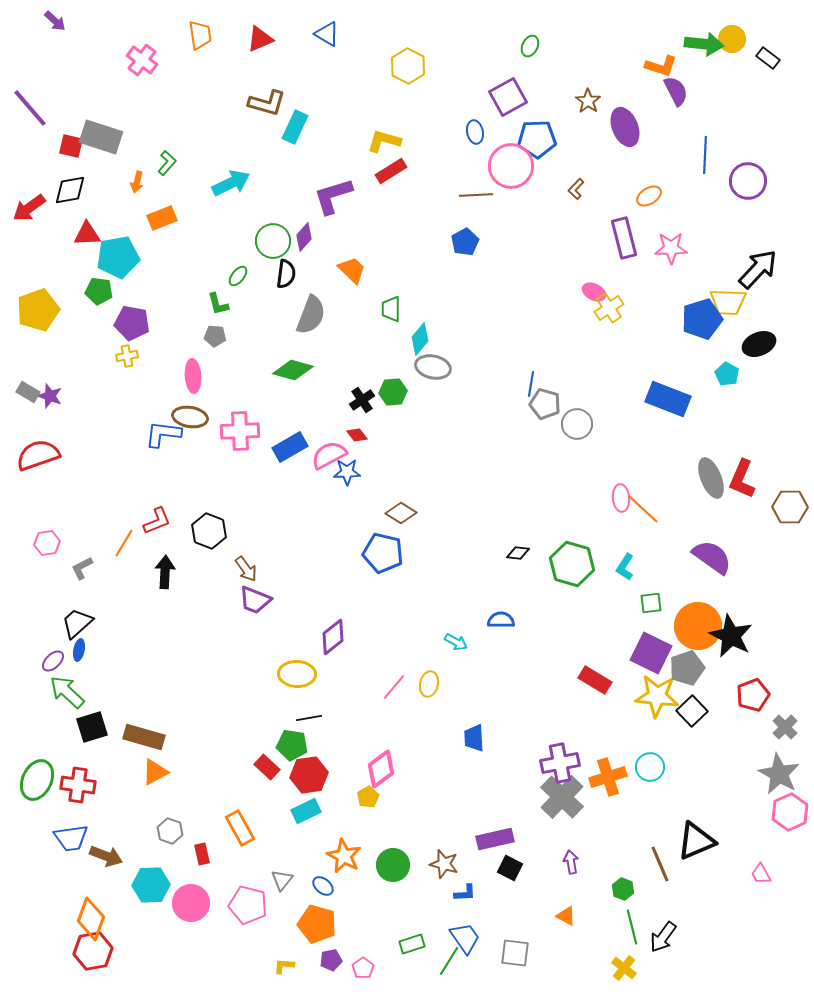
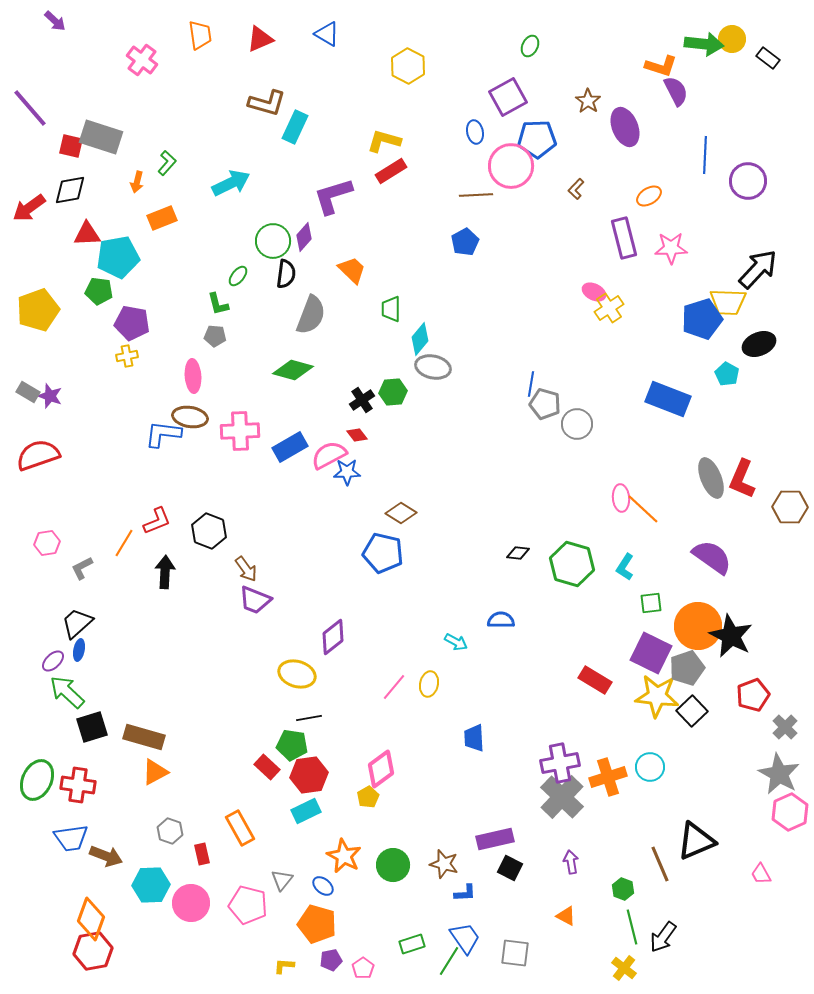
yellow ellipse at (297, 674): rotated 15 degrees clockwise
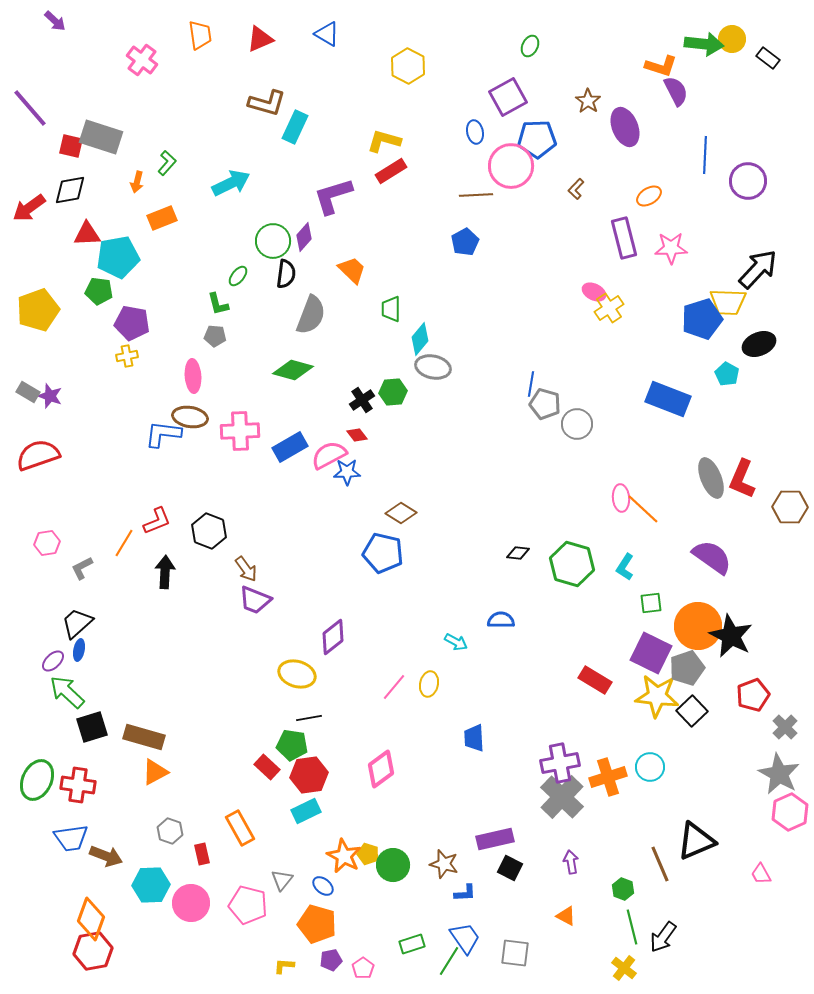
yellow pentagon at (368, 797): moved 57 px down; rotated 25 degrees counterclockwise
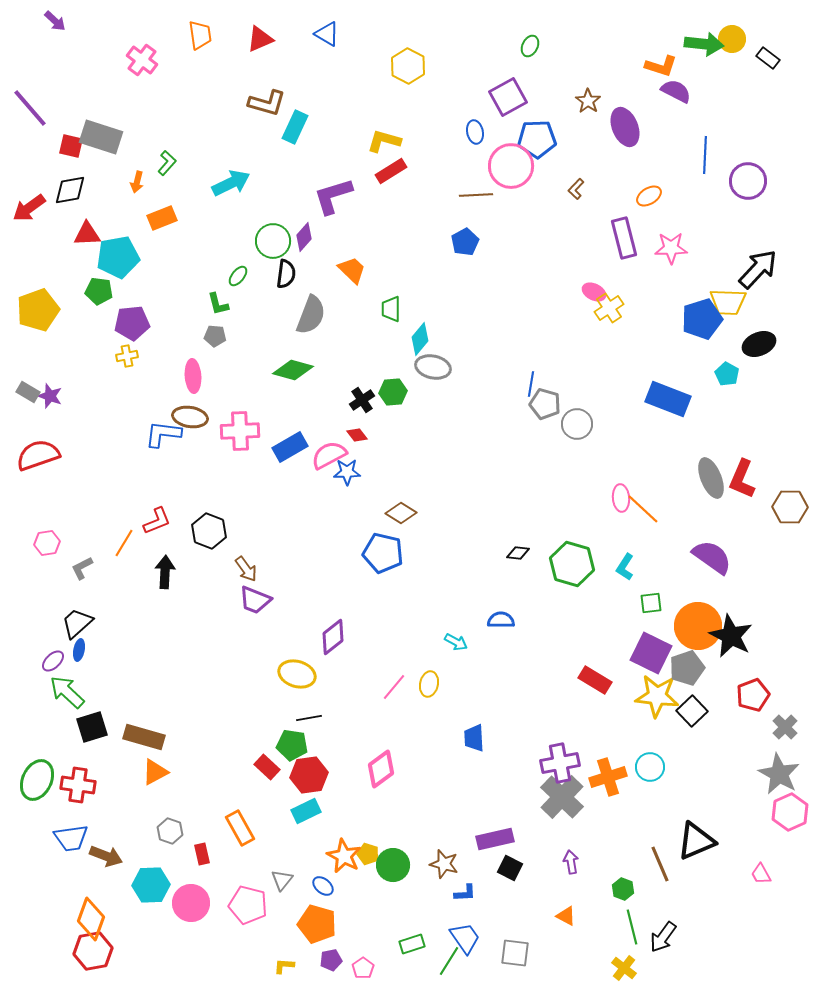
purple semicircle at (676, 91): rotated 36 degrees counterclockwise
purple pentagon at (132, 323): rotated 16 degrees counterclockwise
